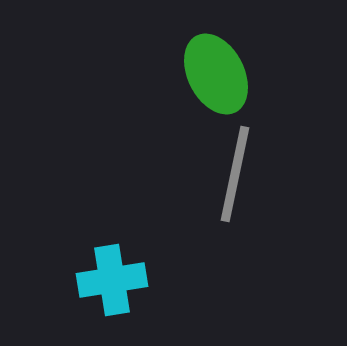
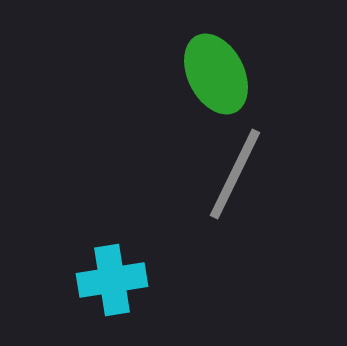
gray line: rotated 14 degrees clockwise
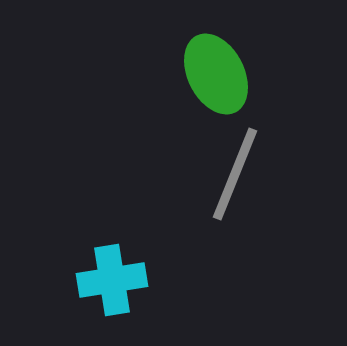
gray line: rotated 4 degrees counterclockwise
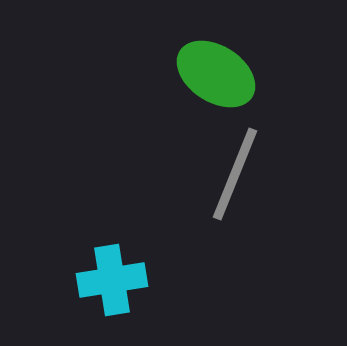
green ellipse: rotated 30 degrees counterclockwise
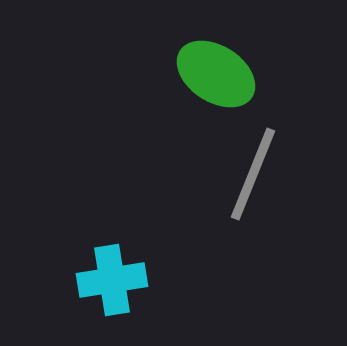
gray line: moved 18 px right
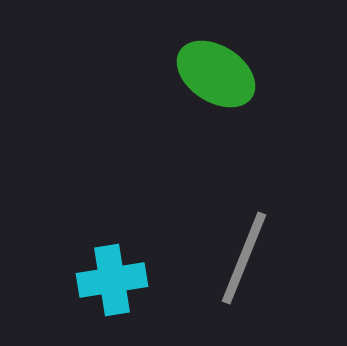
gray line: moved 9 px left, 84 px down
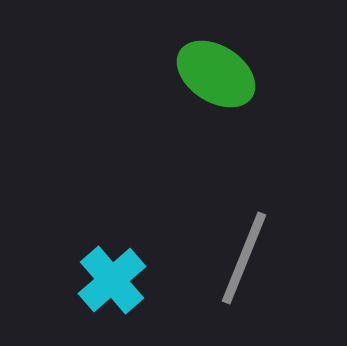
cyan cross: rotated 32 degrees counterclockwise
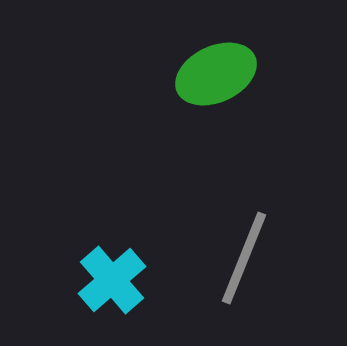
green ellipse: rotated 58 degrees counterclockwise
